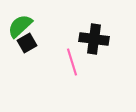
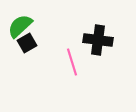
black cross: moved 4 px right, 1 px down
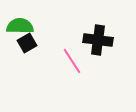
green semicircle: rotated 44 degrees clockwise
pink line: moved 1 px up; rotated 16 degrees counterclockwise
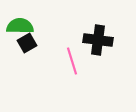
pink line: rotated 16 degrees clockwise
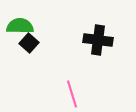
black square: moved 2 px right; rotated 18 degrees counterclockwise
pink line: moved 33 px down
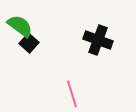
green semicircle: rotated 36 degrees clockwise
black cross: rotated 12 degrees clockwise
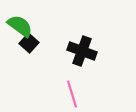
black cross: moved 16 px left, 11 px down
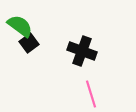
black square: rotated 12 degrees clockwise
pink line: moved 19 px right
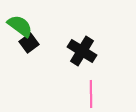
black cross: rotated 12 degrees clockwise
pink line: rotated 16 degrees clockwise
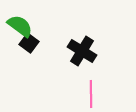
black square: rotated 18 degrees counterclockwise
